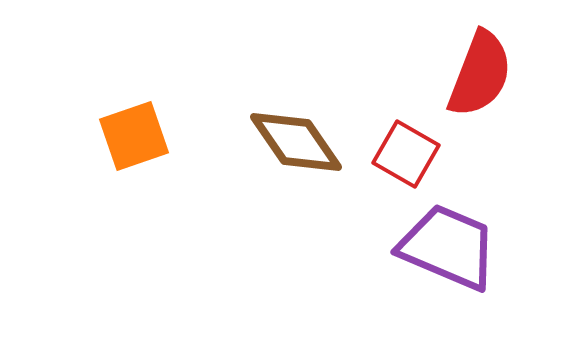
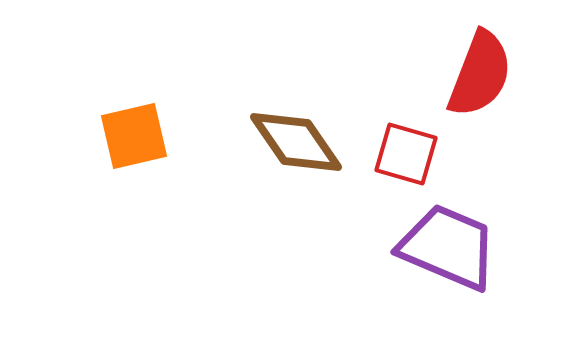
orange square: rotated 6 degrees clockwise
red square: rotated 14 degrees counterclockwise
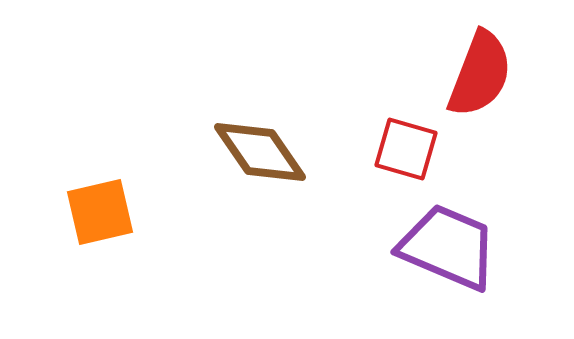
orange square: moved 34 px left, 76 px down
brown diamond: moved 36 px left, 10 px down
red square: moved 5 px up
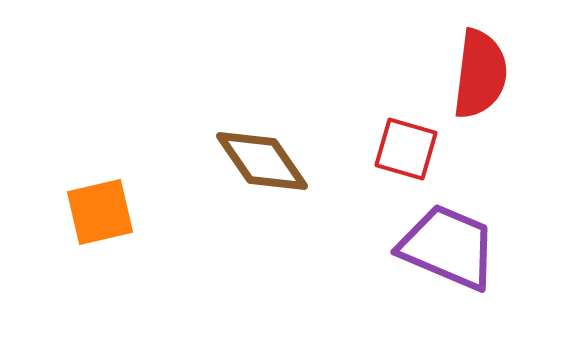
red semicircle: rotated 14 degrees counterclockwise
brown diamond: moved 2 px right, 9 px down
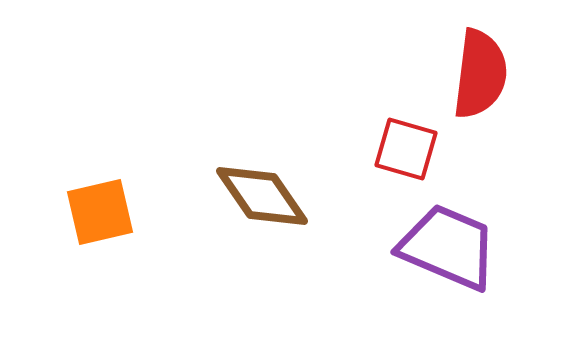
brown diamond: moved 35 px down
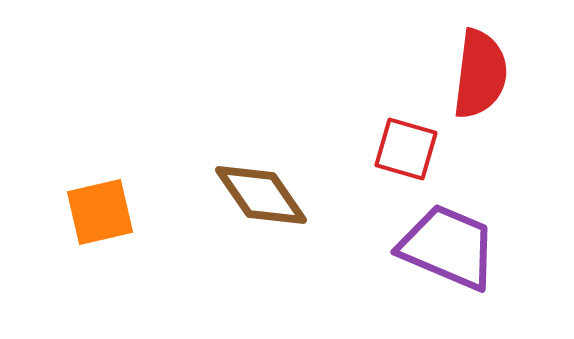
brown diamond: moved 1 px left, 1 px up
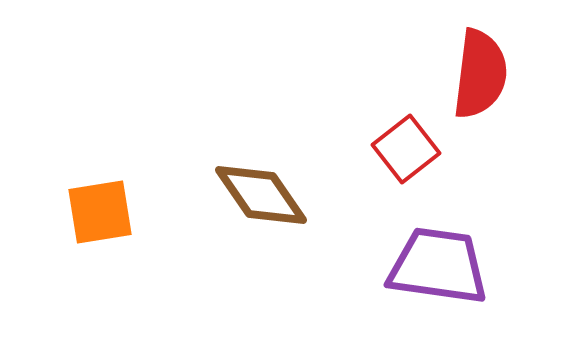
red square: rotated 36 degrees clockwise
orange square: rotated 4 degrees clockwise
purple trapezoid: moved 10 px left, 19 px down; rotated 15 degrees counterclockwise
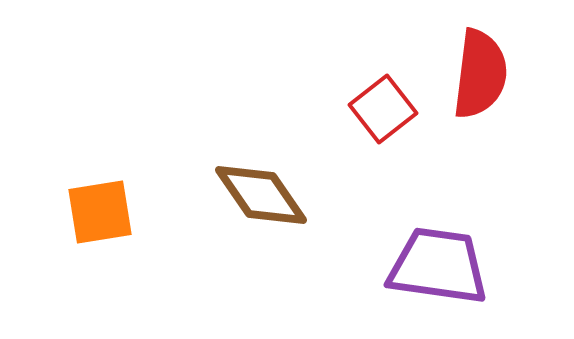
red square: moved 23 px left, 40 px up
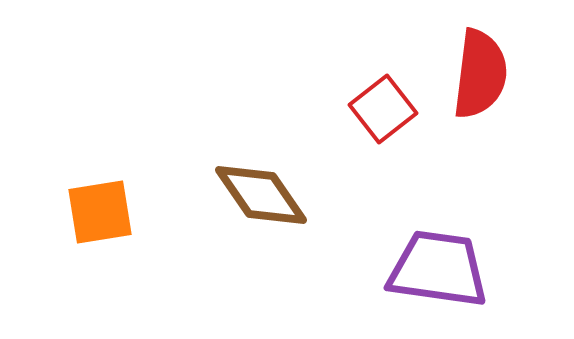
purple trapezoid: moved 3 px down
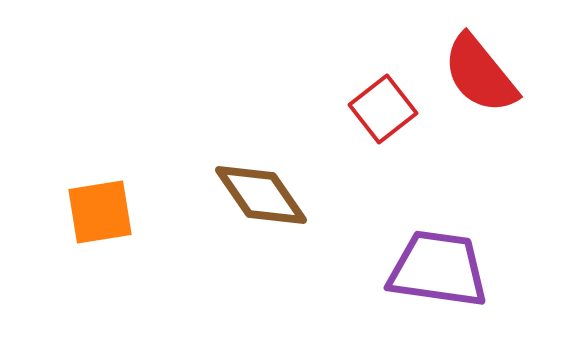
red semicircle: rotated 134 degrees clockwise
